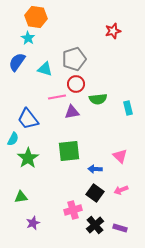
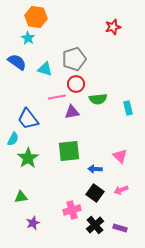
red star: moved 4 px up
blue semicircle: rotated 90 degrees clockwise
pink cross: moved 1 px left
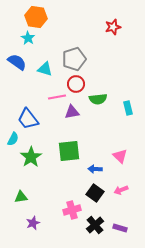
green star: moved 3 px right, 1 px up
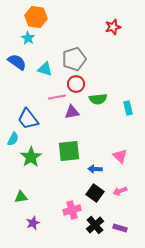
pink arrow: moved 1 px left, 1 px down
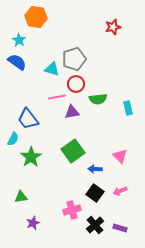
cyan star: moved 9 px left, 2 px down
cyan triangle: moved 7 px right
green square: moved 4 px right; rotated 30 degrees counterclockwise
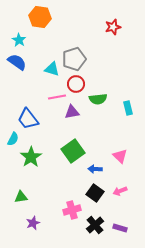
orange hexagon: moved 4 px right
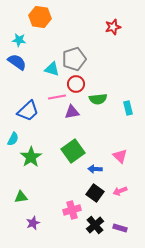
cyan star: rotated 24 degrees counterclockwise
blue trapezoid: moved 8 px up; rotated 95 degrees counterclockwise
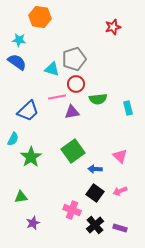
pink cross: rotated 36 degrees clockwise
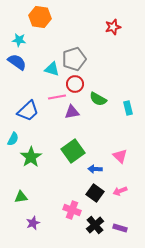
red circle: moved 1 px left
green semicircle: rotated 36 degrees clockwise
